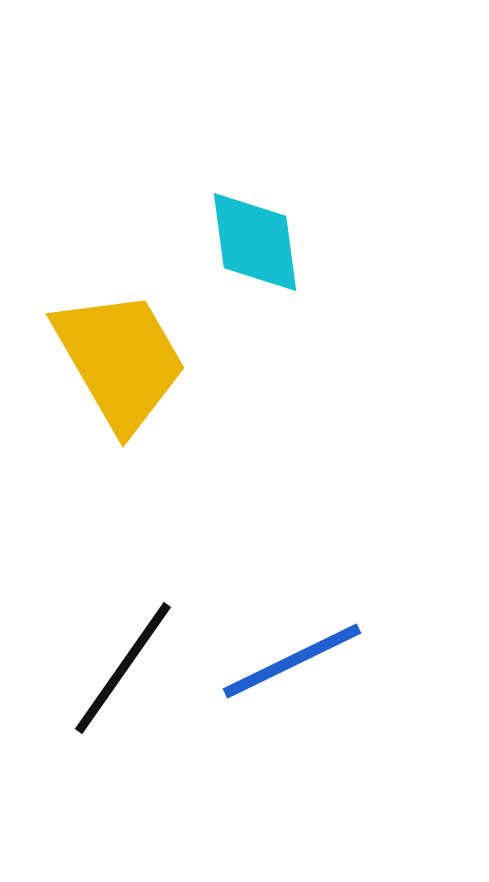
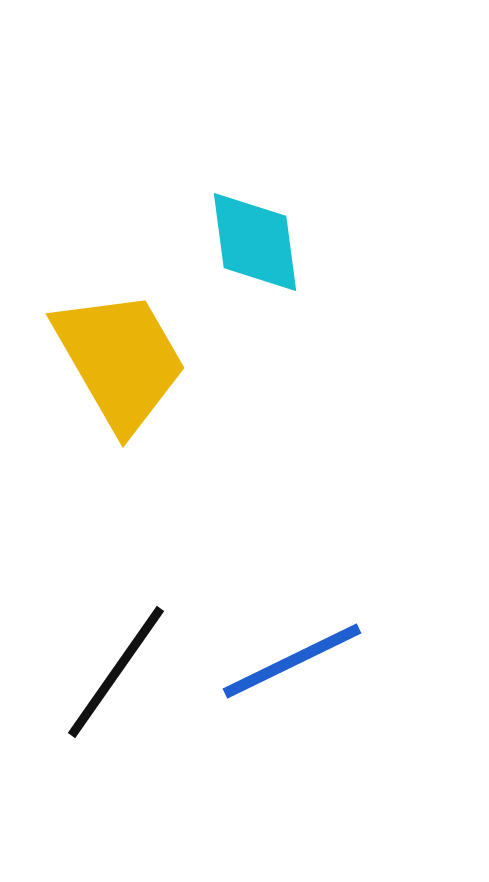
black line: moved 7 px left, 4 px down
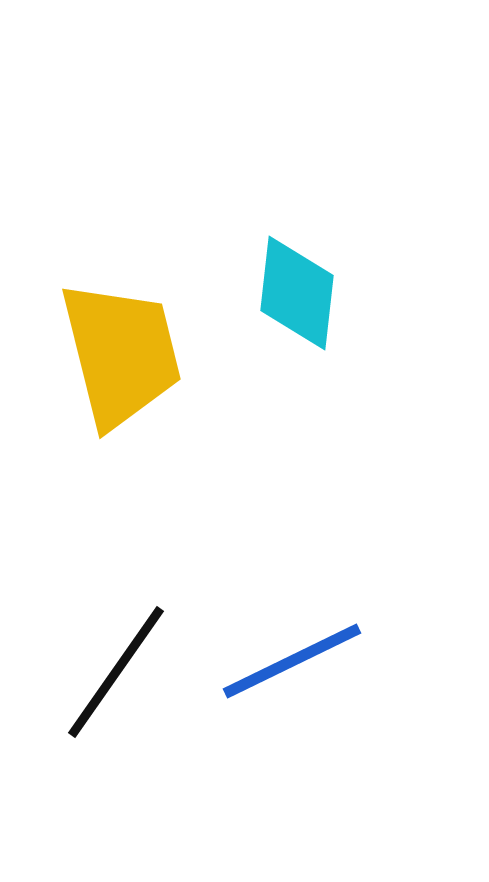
cyan diamond: moved 42 px right, 51 px down; rotated 14 degrees clockwise
yellow trapezoid: moved 1 px right, 6 px up; rotated 16 degrees clockwise
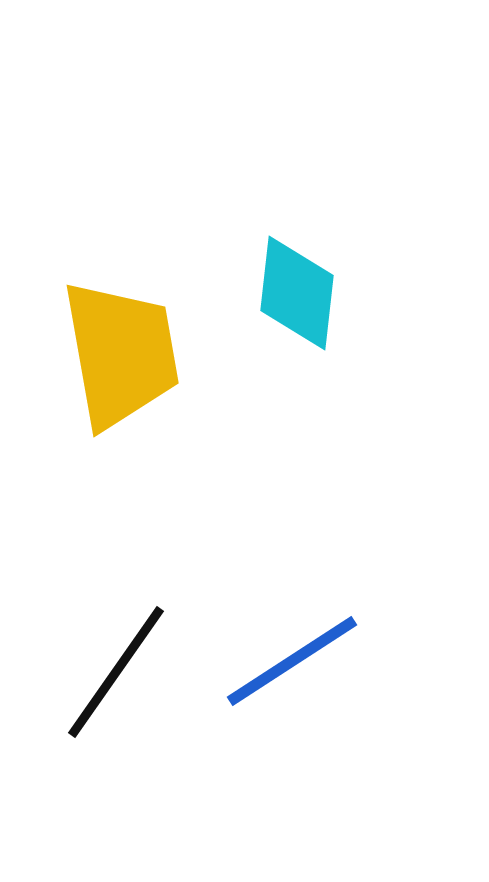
yellow trapezoid: rotated 4 degrees clockwise
blue line: rotated 7 degrees counterclockwise
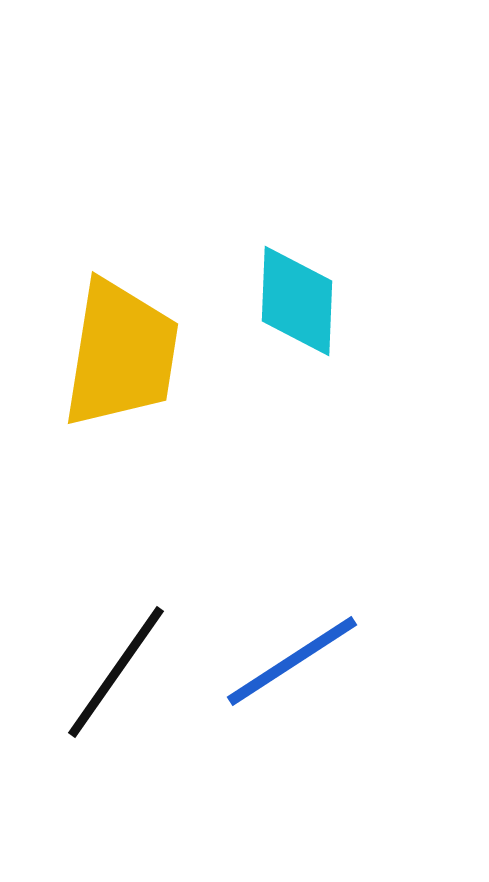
cyan diamond: moved 8 px down; rotated 4 degrees counterclockwise
yellow trapezoid: rotated 19 degrees clockwise
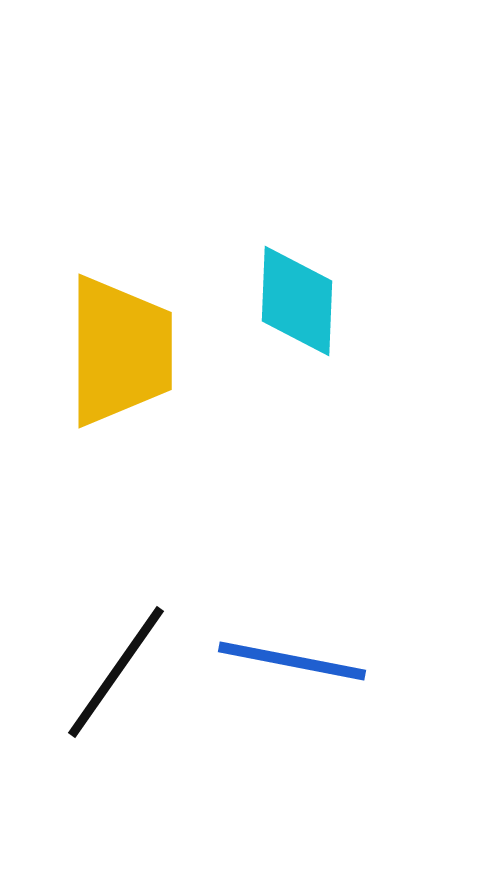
yellow trapezoid: moved 1 px left, 3 px up; rotated 9 degrees counterclockwise
blue line: rotated 44 degrees clockwise
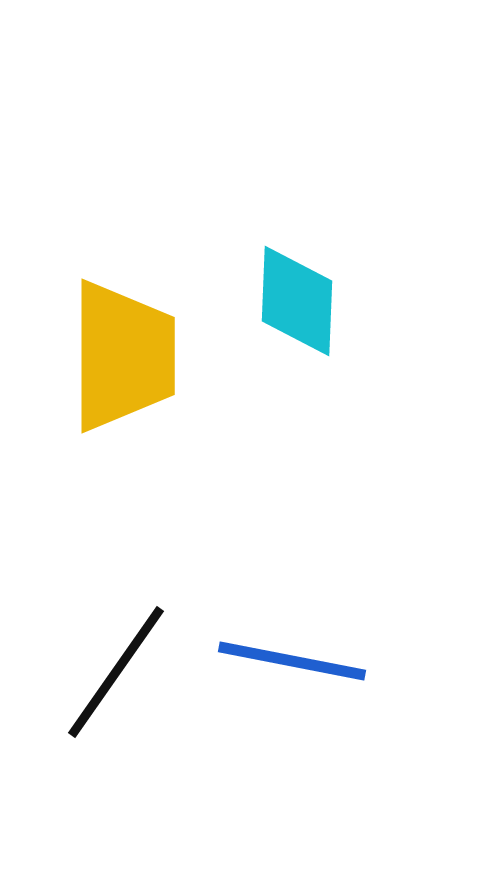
yellow trapezoid: moved 3 px right, 5 px down
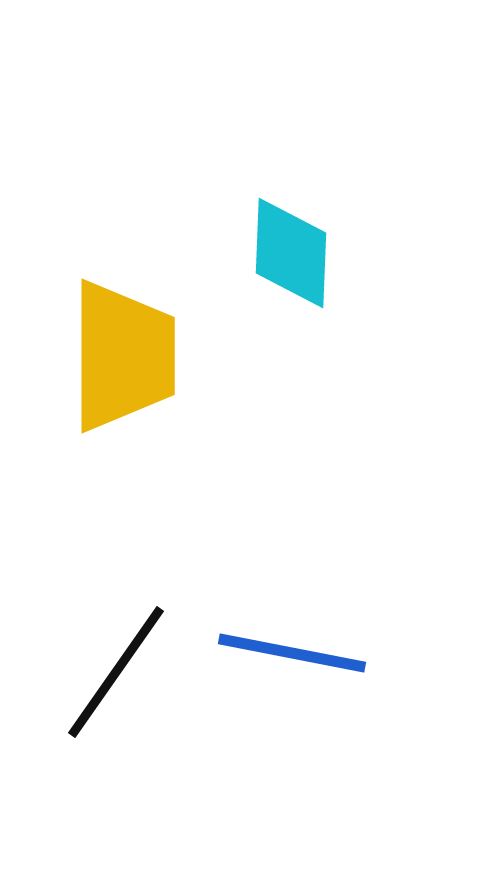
cyan diamond: moved 6 px left, 48 px up
blue line: moved 8 px up
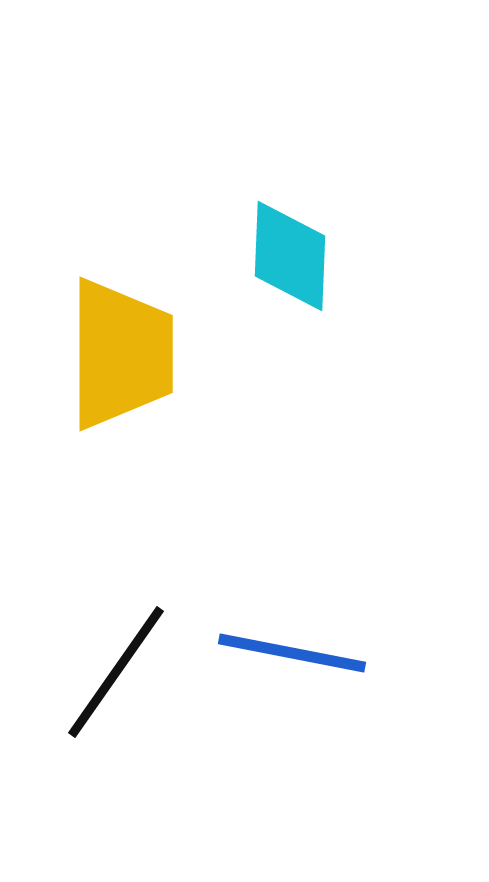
cyan diamond: moved 1 px left, 3 px down
yellow trapezoid: moved 2 px left, 2 px up
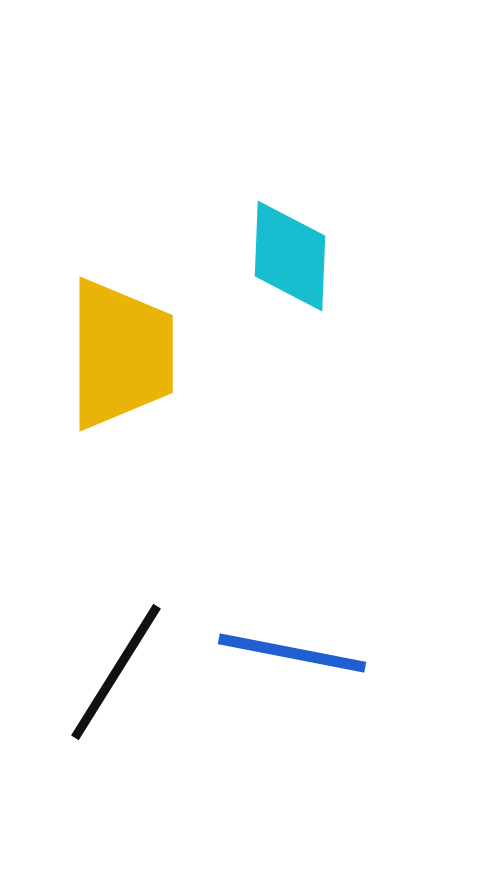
black line: rotated 3 degrees counterclockwise
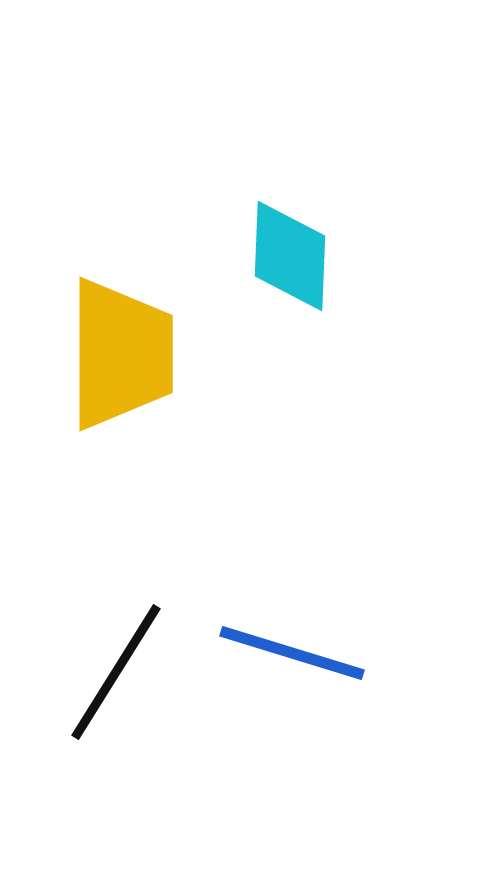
blue line: rotated 6 degrees clockwise
